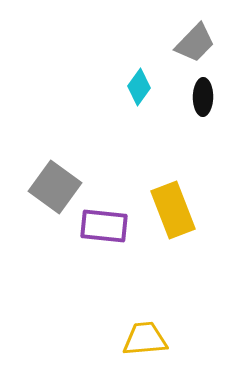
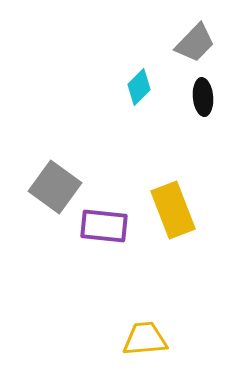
cyan diamond: rotated 9 degrees clockwise
black ellipse: rotated 6 degrees counterclockwise
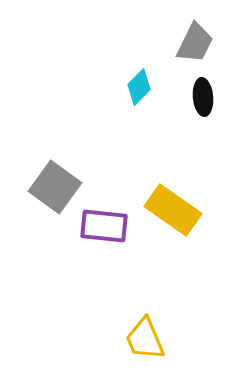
gray trapezoid: rotated 18 degrees counterclockwise
yellow rectangle: rotated 34 degrees counterclockwise
yellow trapezoid: rotated 108 degrees counterclockwise
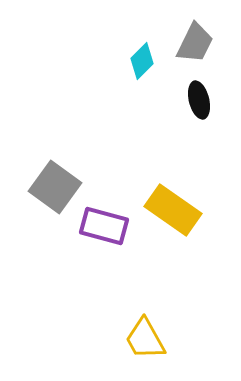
cyan diamond: moved 3 px right, 26 px up
black ellipse: moved 4 px left, 3 px down; rotated 9 degrees counterclockwise
purple rectangle: rotated 9 degrees clockwise
yellow trapezoid: rotated 6 degrees counterclockwise
